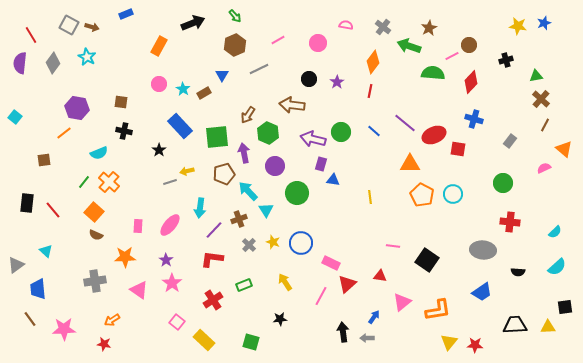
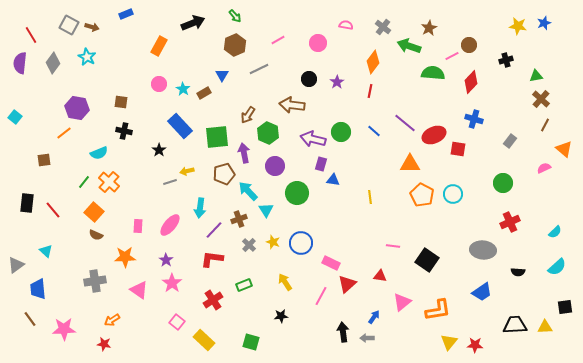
red cross at (510, 222): rotated 30 degrees counterclockwise
black star at (280, 319): moved 1 px right, 3 px up
yellow triangle at (548, 327): moved 3 px left
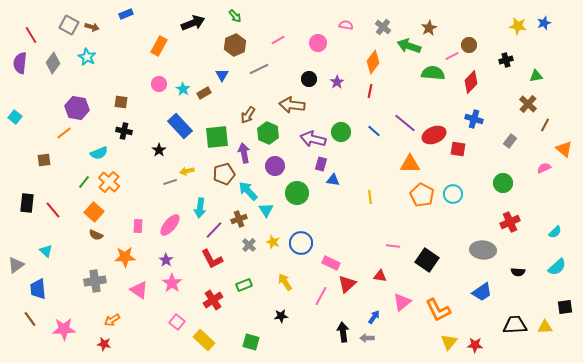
brown cross at (541, 99): moved 13 px left, 5 px down
red L-shape at (212, 259): rotated 125 degrees counterclockwise
orange L-shape at (438, 310): rotated 72 degrees clockwise
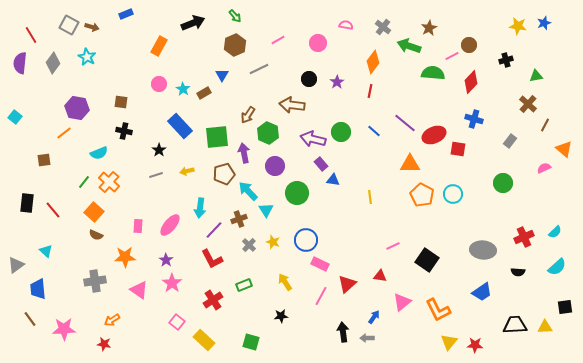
purple rectangle at (321, 164): rotated 56 degrees counterclockwise
gray line at (170, 182): moved 14 px left, 7 px up
red cross at (510, 222): moved 14 px right, 15 px down
blue circle at (301, 243): moved 5 px right, 3 px up
pink line at (393, 246): rotated 32 degrees counterclockwise
pink rectangle at (331, 263): moved 11 px left, 1 px down
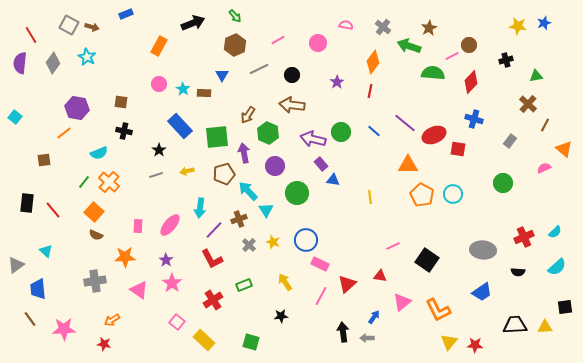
black circle at (309, 79): moved 17 px left, 4 px up
brown rectangle at (204, 93): rotated 32 degrees clockwise
orange triangle at (410, 164): moved 2 px left, 1 px down
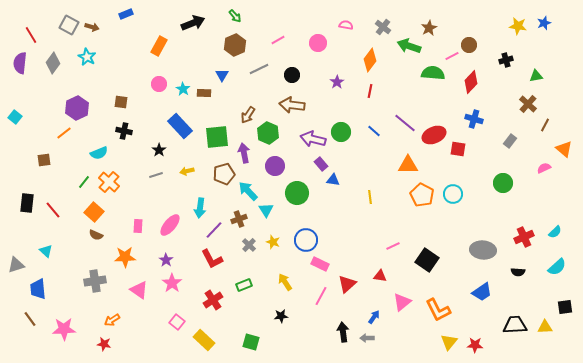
orange diamond at (373, 62): moved 3 px left, 2 px up
purple hexagon at (77, 108): rotated 25 degrees clockwise
gray triangle at (16, 265): rotated 18 degrees clockwise
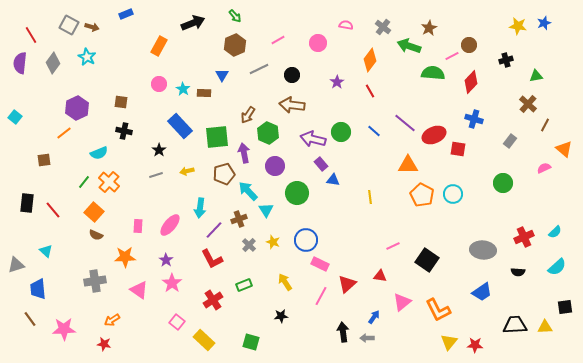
red line at (370, 91): rotated 40 degrees counterclockwise
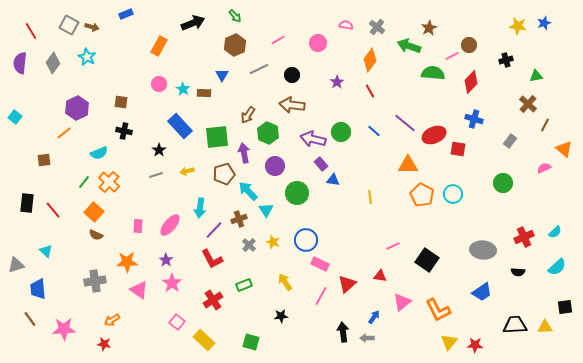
gray cross at (383, 27): moved 6 px left
red line at (31, 35): moved 4 px up
orange star at (125, 257): moved 2 px right, 5 px down
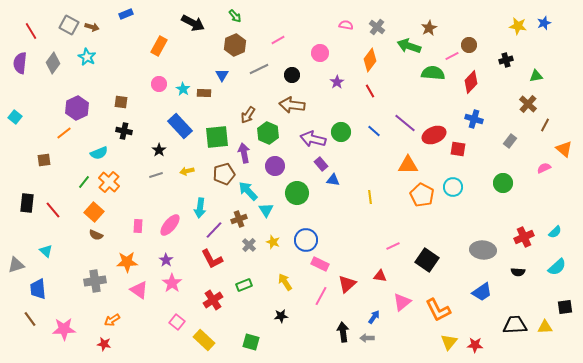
black arrow at (193, 23): rotated 50 degrees clockwise
pink circle at (318, 43): moved 2 px right, 10 px down
cyan circle at (453, 194): moved 7 px up
